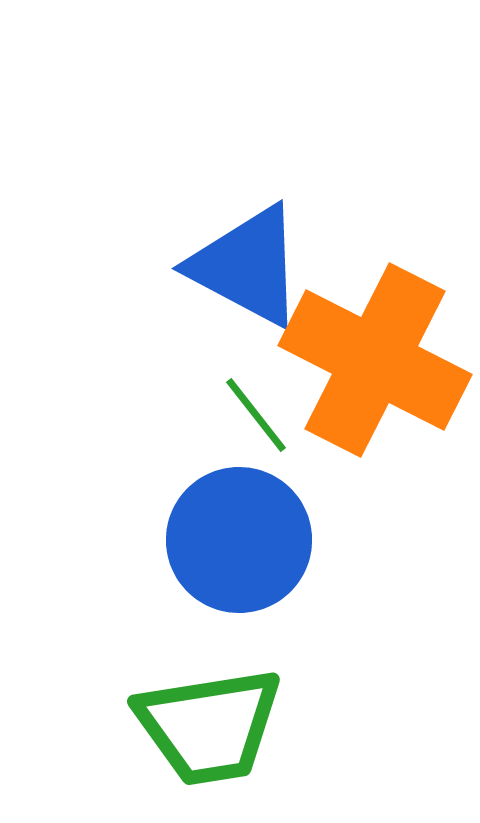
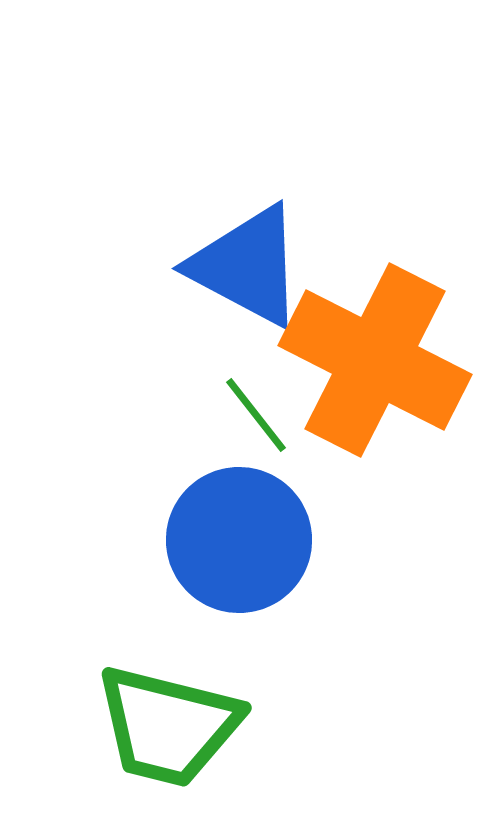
green trapezoid: moved 41 px left; rotated 23 degrees clockwise
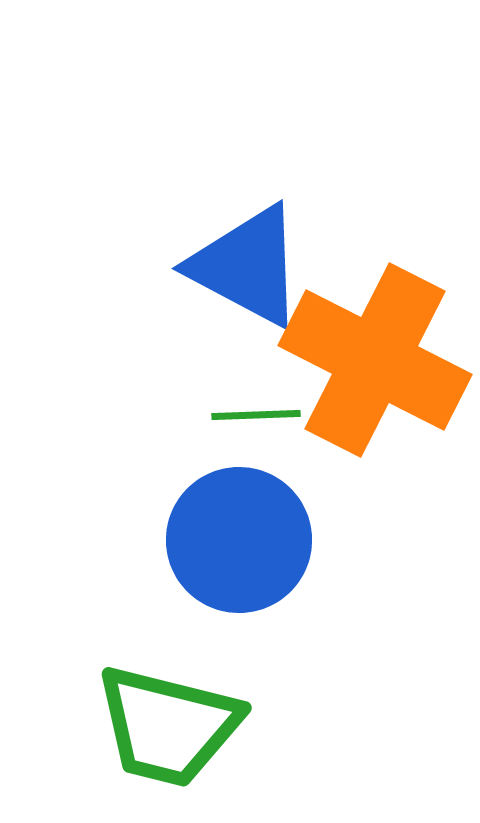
green line: rotated 54 degrees counterclockwise
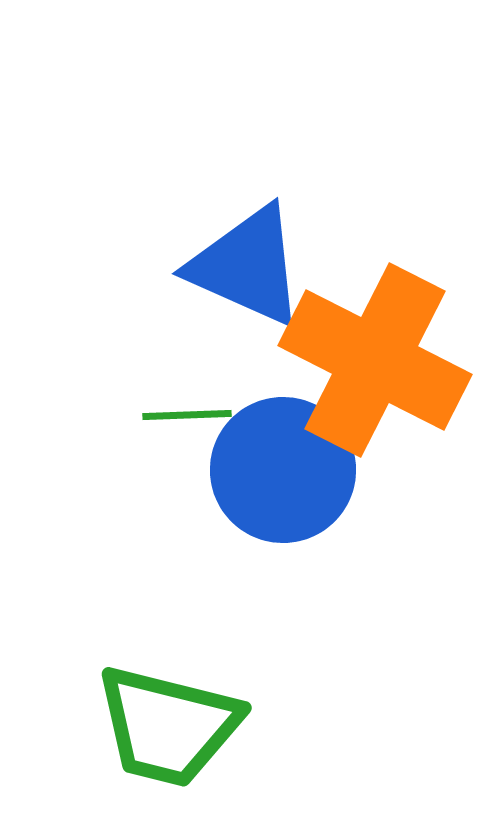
blue triangle: rotated 4 degrees counterclockwise
green line: moved 69 px left
blue circle: moved 44 px right, 70 px up
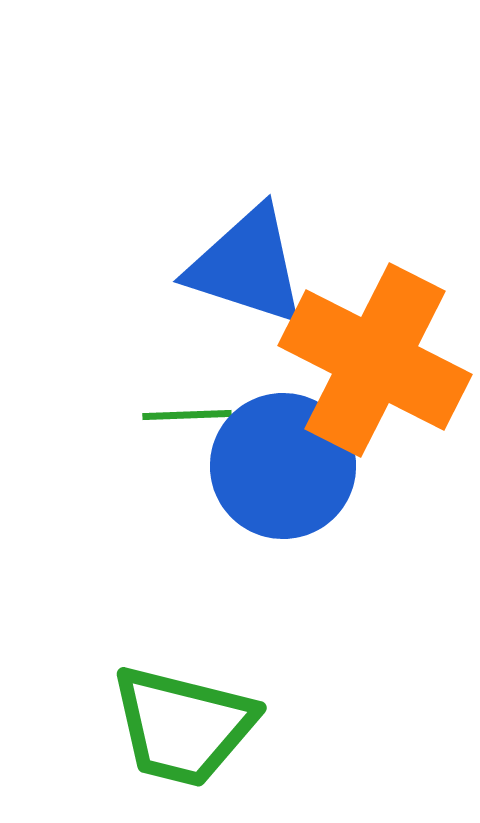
blue triangle: rotated 6 degrees counterclockwise
blue circle: moved 4 px up
green trapezoid: moved 15 px right
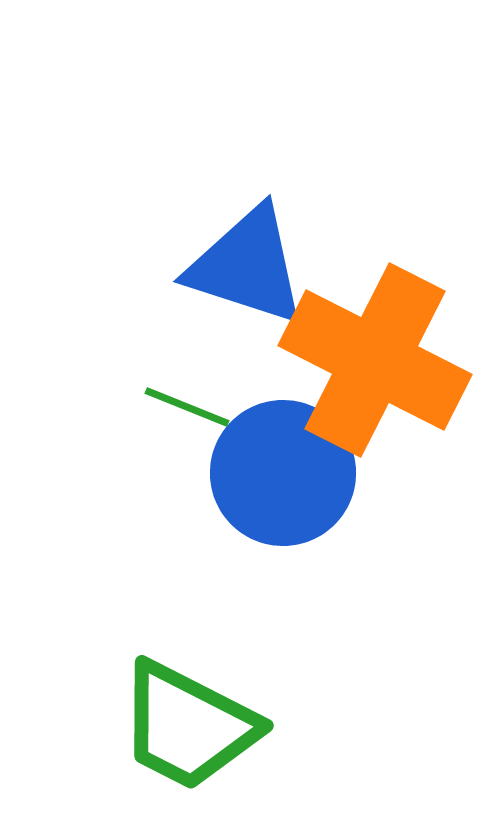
green line: moved 8 px up; rotated 24 degrees clockwise
blue circle: moved 7 px down
green trapezoid: moved 5 px right; rotated 13 degrees clockwise
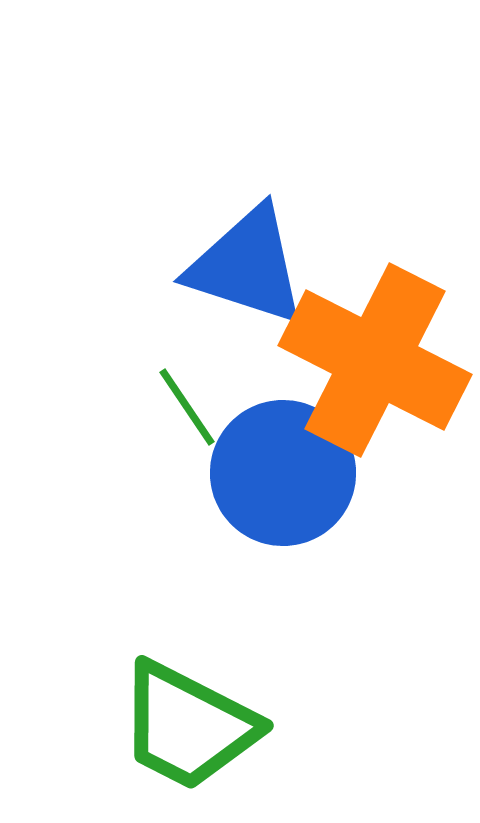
green line: rotated 34 degrees clockwise
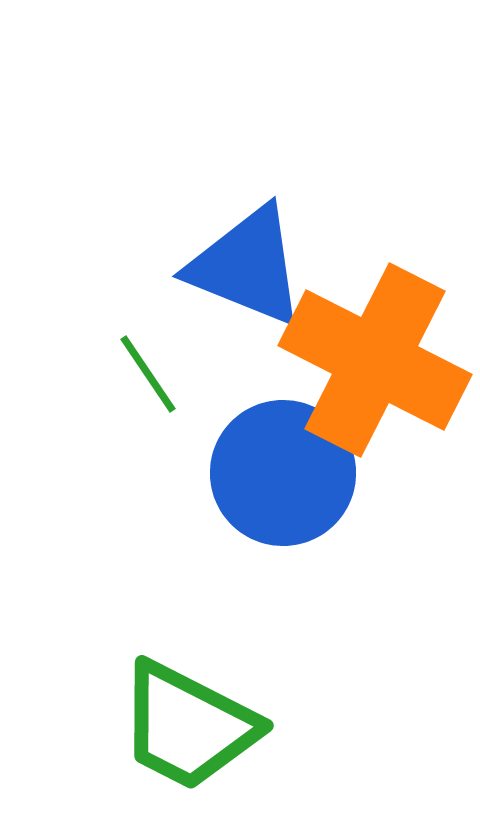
blue triangle: rotated 4 degrees clockwise
green line: moved 39 px left, 33 px up
